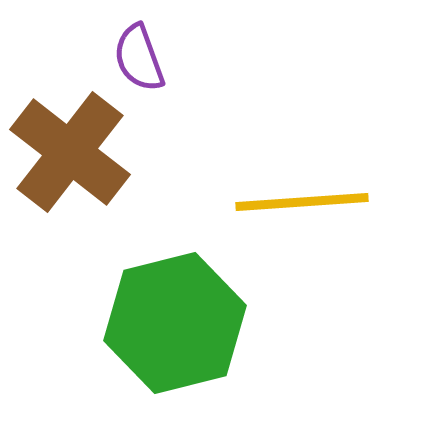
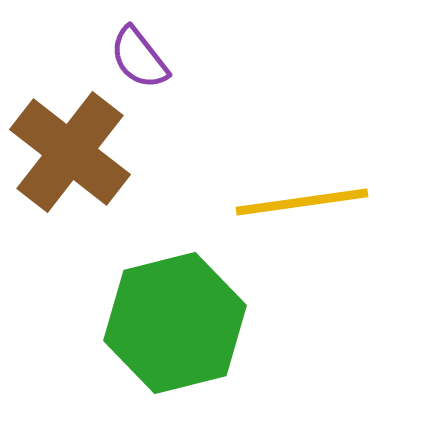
purple semicircle: rotated 18 degrees counterclockwise
yellow line: rotated 4 degrees counterclockwise
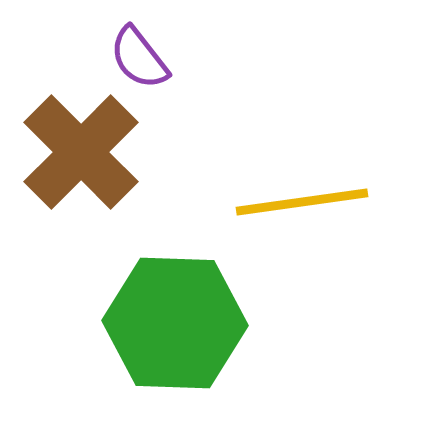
brown cross: moved 11 px right; rotated 7 degrees clockwise
green hexagon: rotated 16 degrees clockwise
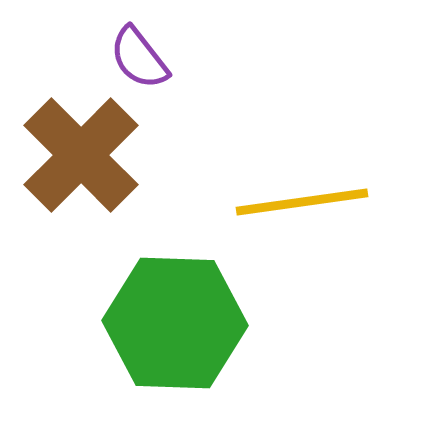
brown cross: moved 3 px down
